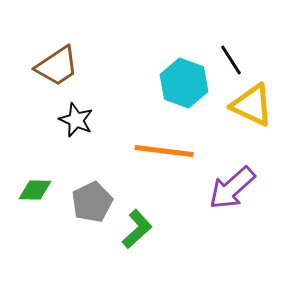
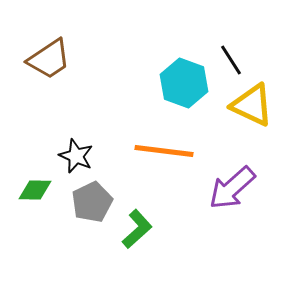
brown trapezoid: moved 8 px left, 7 px up
black star: moved 36 px down
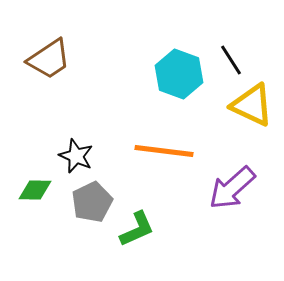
cyan hexagon: moved 5 px left, 9 px up
green L-shape: rotated 18 degrees clockwise
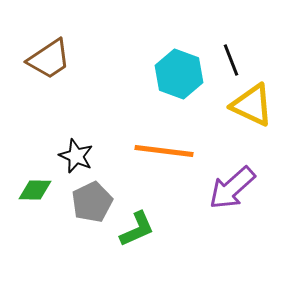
black line: rotated 12 degrees clockwise
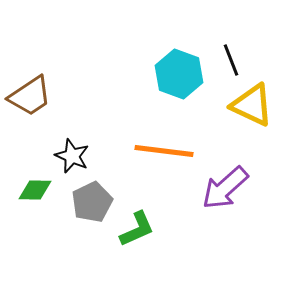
brown trapezoid: moved 19 px left, 37 px down
black star: moved 4 px left
purple arrow: moved 7 px left
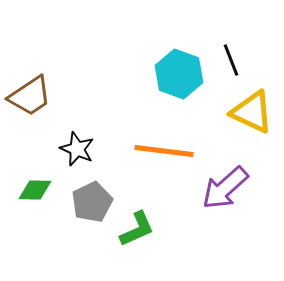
yellow triangle: moved 7 px down
black star: moved 5 px right, 7 px up
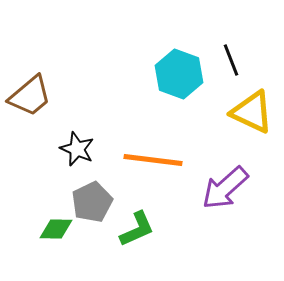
brown trapezoid: rotated 6 degrees counterclockwise
orange line: moved 11 px left, 9 px down
green diamond: moved 21 px right, 39 px down
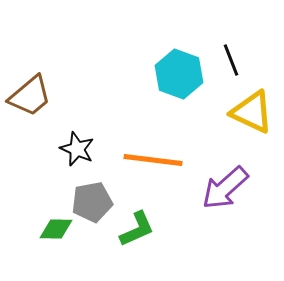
gray pentagon: rotated 15 degrees clockwise
